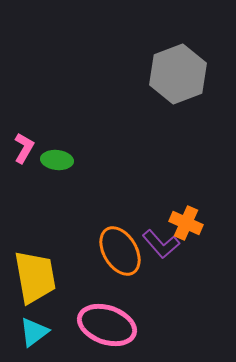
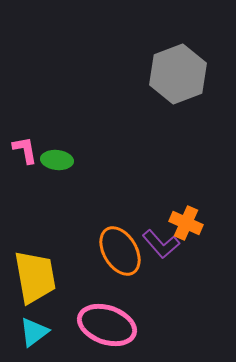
pink L-shape: moved 1 px right, 2 px down; rotated 40 degrees counterclockwise
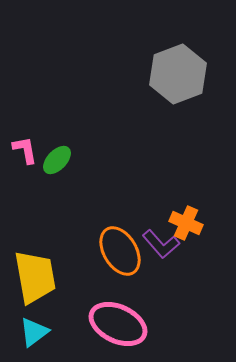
green ellipse: rotated 52 degrees counterclockwise
pink ellipse: moved 11 px right, 1 px up; rotated 6 degrees clockwise
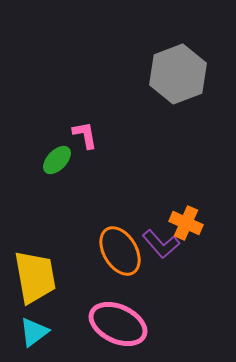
pink L-shape: moved 60 px right, 15 px up
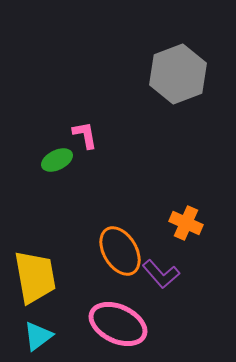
green ellipse: rotated 20 degrees clockwise
purple L-shape: moved 30 px down
cyan triangle: moved 4 px right, 4 px down
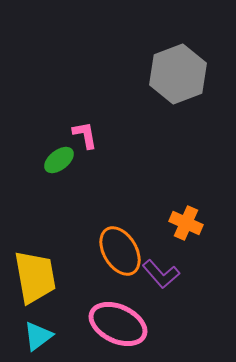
green ellipse: moved 2 px right; rotated 12 degrees counterclockwise
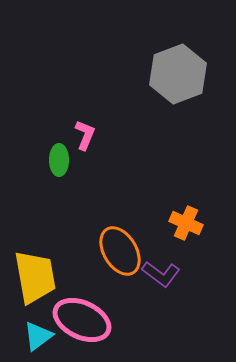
pink L-shape: rotated 32 degrees clockwise
green ellipse: rotated 52 degrees counterclockwise
purple L-shape: rotated 12 degrees counterclockwise
pink ellipse: moved 36 px left, 4 px up
